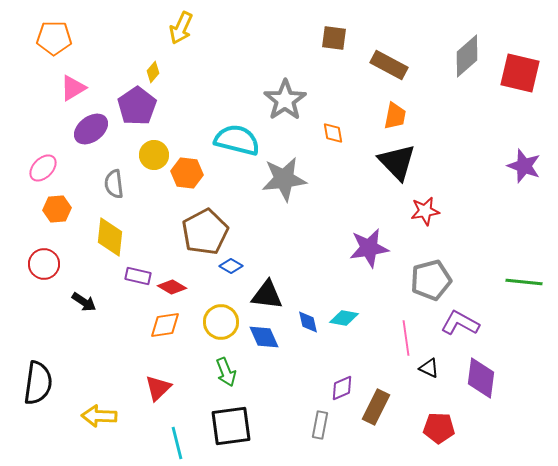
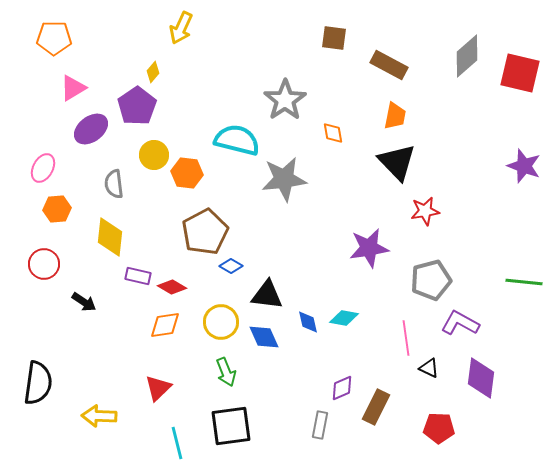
pink ellipse at (43, 168): rotated 16 degrees counterclockwise
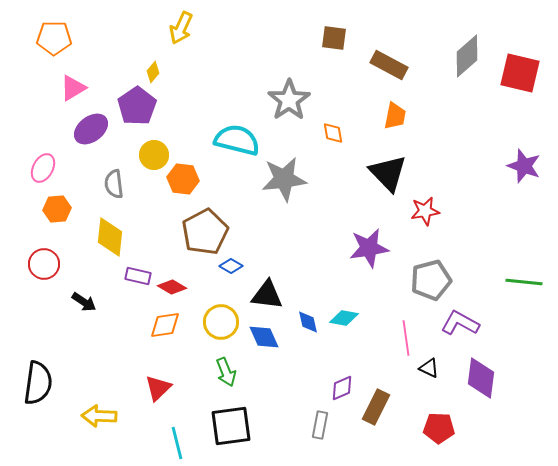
gray star at (285, 100): moved 4 px right
black triangle at (397, 162): moved 9 px left, 11 px down
orange hexagon at (187, 173): moved 4 px left, 6 px down
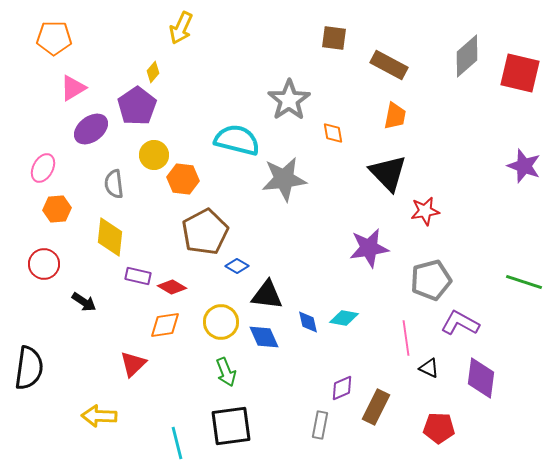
blue diamond at (231, 266): moved 6 px right
green line at (524, 282): rotated 12 degrees clockwise
black semicircle at (38, 383): moved 9 px left, 15 px up
red triangle at (158, 388): moved 25 px left, 24 px up
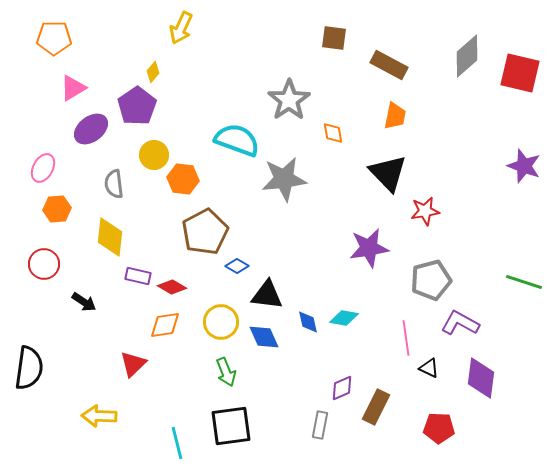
cyan semicircle at (237, 140): rotated 6 degrees clockwise
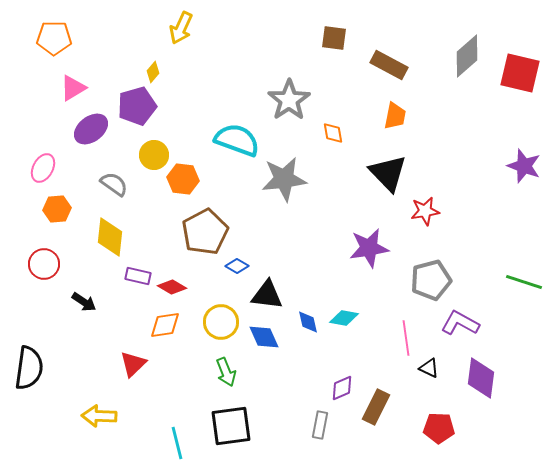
purple pentagon at (137, 106): rotated 18 degrees clockwise
gray semicircle at (114, 184): rotated 132 degrees clockwise
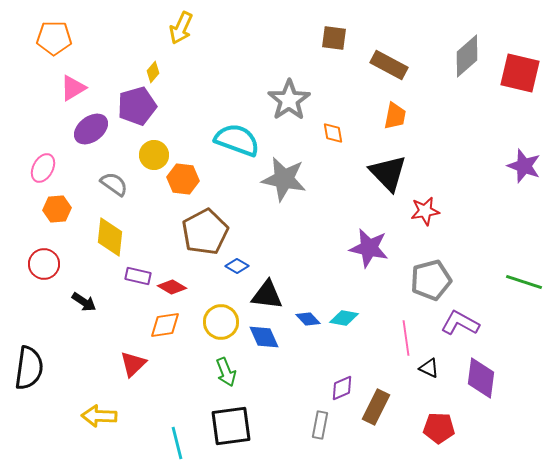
gray star at (284, 179): rotated 18 degrees clockwise
purple star at (369, 248): rotated 21 degrees clockwise
blue diamond at (308, 322): moved 3 px up; rotated 30 degrees counterclockwise
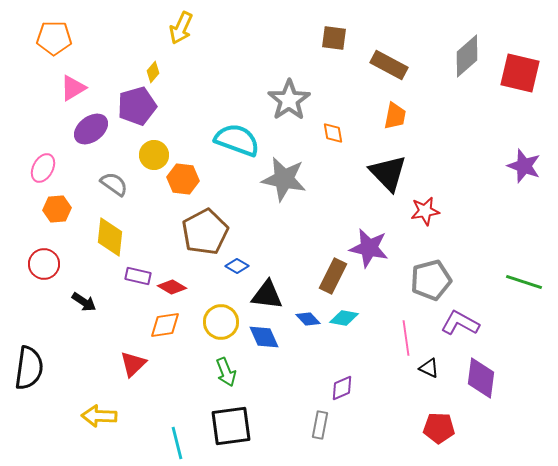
brown rectangle at (376, 407): moved 43 px left, 131 px up
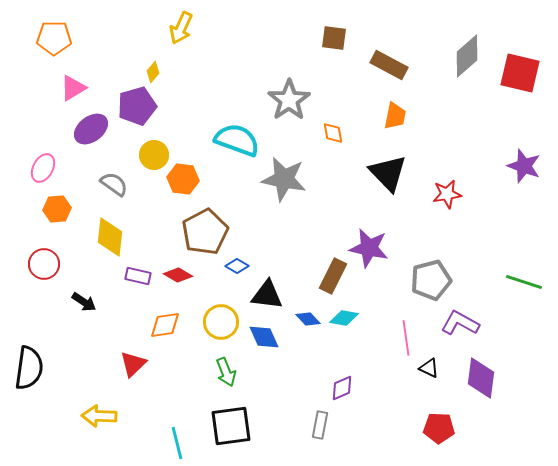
red star at (425, 211): moved 22 px right, 17 px up
red diamond at (172, 287): moved 6 px right, 12 px up
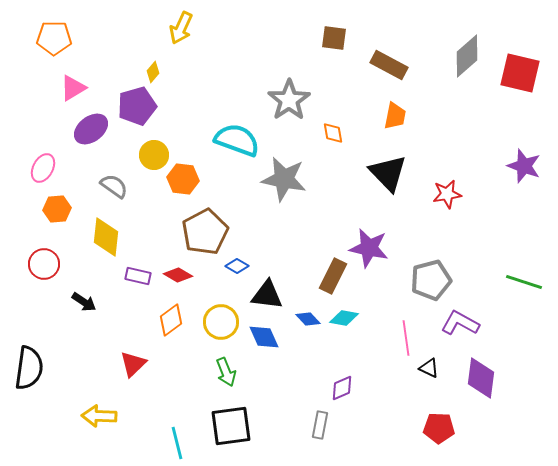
gray semicircle at (114, 184): moved 2 px down
yellow diamond at (110, 237): moved 4 px left
orange diamond at (165, 325): moved 6 px right, 5 px up; rotated 28 degrees counterclockwise
